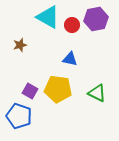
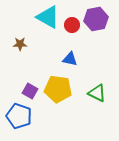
brown star: moved 1 px up; rotated 16 degrees clockwise
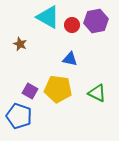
purple hexagon: moved 2 px down
brown star: rotated 24 degrees clockwise
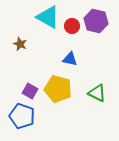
purple hexagon: rotated 25 degrees clockwise
red circle: moved 1 px down
yellow pentagon: rotated 8 degrees clockwise
blue pentagon: moved 3 px right
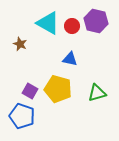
cyan triangle: moved 6 px down
green triangle: rotated 42 degrees counterclockwise
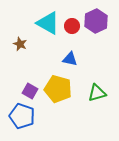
purple hexagon: rotated 20 degrees clockwise
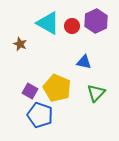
blue triangle: moved 14 px right, 3 px down
yellow pentagon: moved 1 px left, 1 px up; rotated 8 degrees clockwise
green triangle: moved 1 px left; rotated 30 degrees counterclockwise
blue pentagon: moved 18 px right, 1 px up
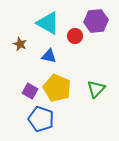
purple hexagon: rotated 20 degrees clockwise
red circle: moved 3 px right, 10 px down
blue triangle: moved 35 px left, 6 px up
green triangle: moved 4 px up
blue pentagon: moved 1 px right, 4 px down
